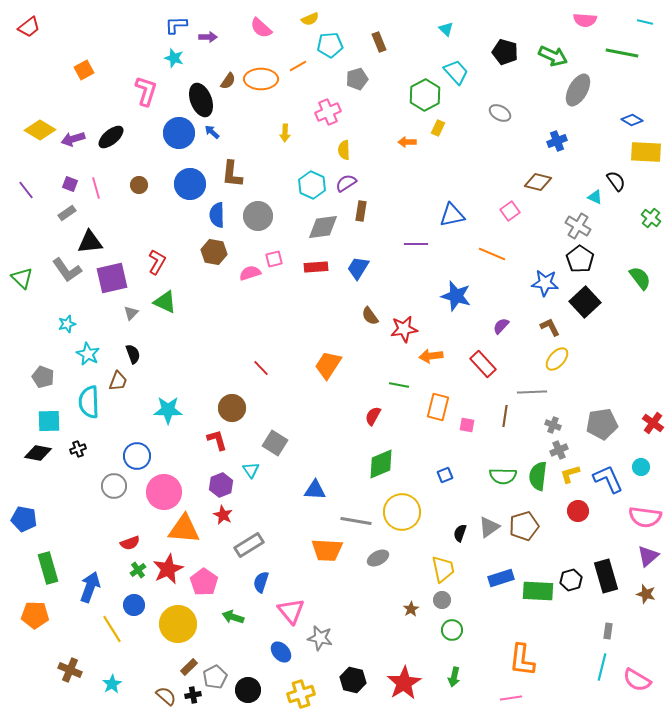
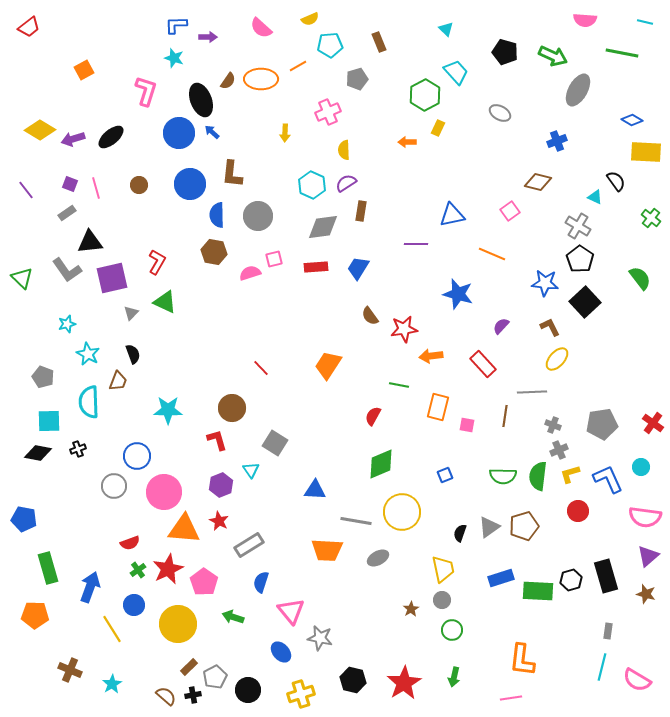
blue star at (456, 296): moved 2 px right, 2 px up
red star at (223, 515): moved 4 px left, 6 px down
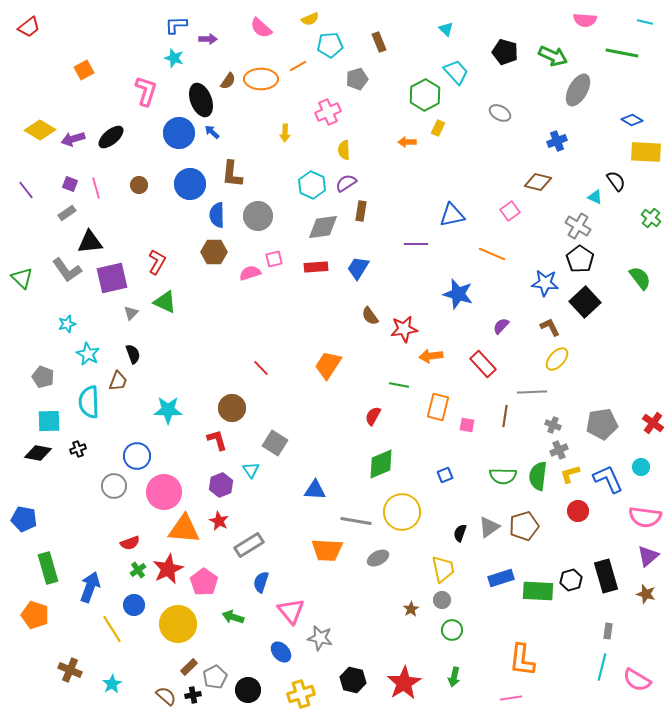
purple arrow at (208, 37): moved 2 px down
brown hexagon at (214, 252): rotated 10 degrees counterclockwise
orange pentagon at (35, 615): rotated 16 degrees clockwise
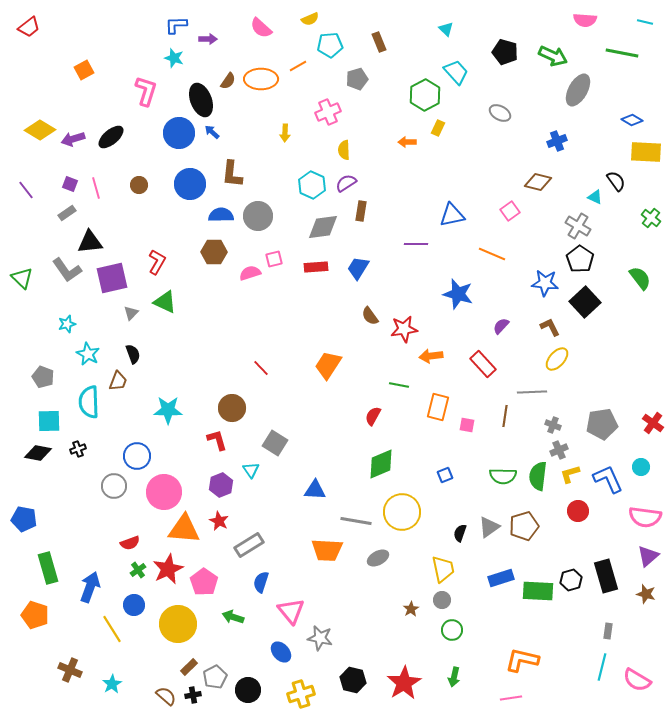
blue semicircle at (217, 215): moved 4 px right; rotated 90 degrees clockwise
orange L-shape at (522, 660): rotated 96 degrees clockwise
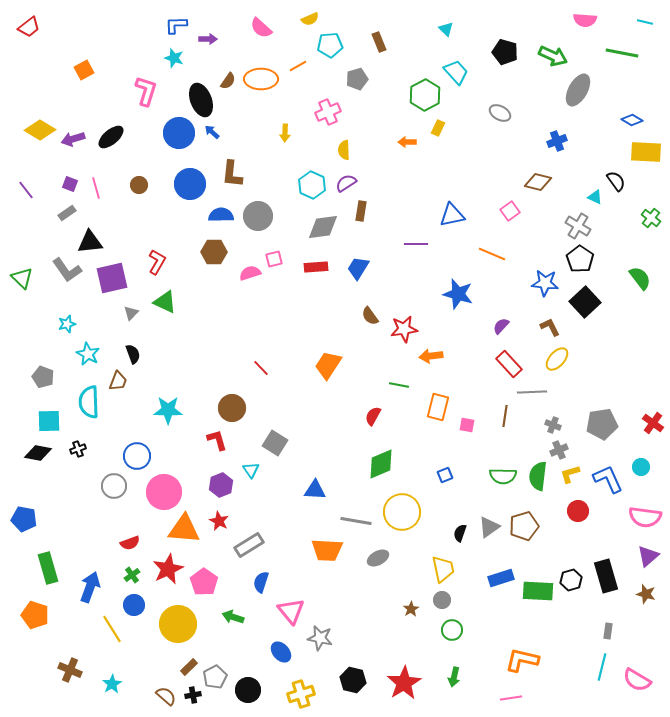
red rectangle at (483, 364): moved 26 px right
green cross at (138, 570): moved 6 px left, 5 px down
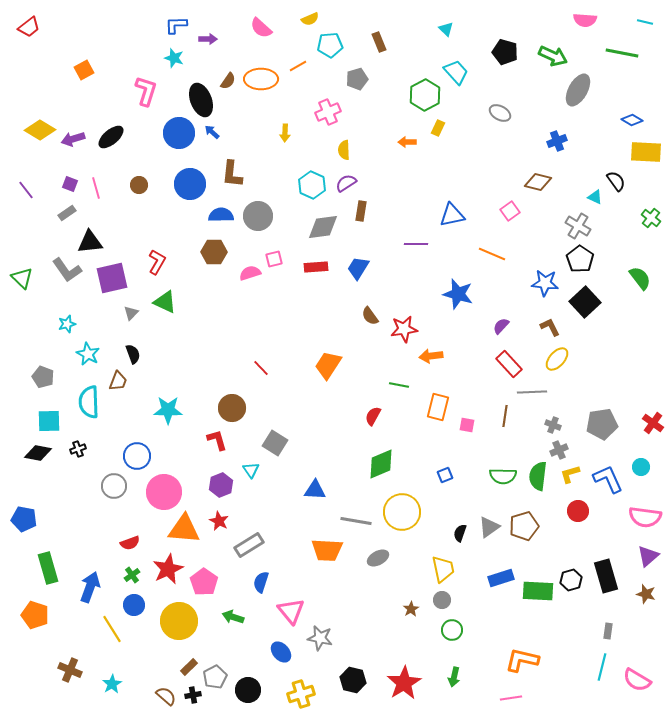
yellow circle at (178, 624): moved 1 px right, 3 px up
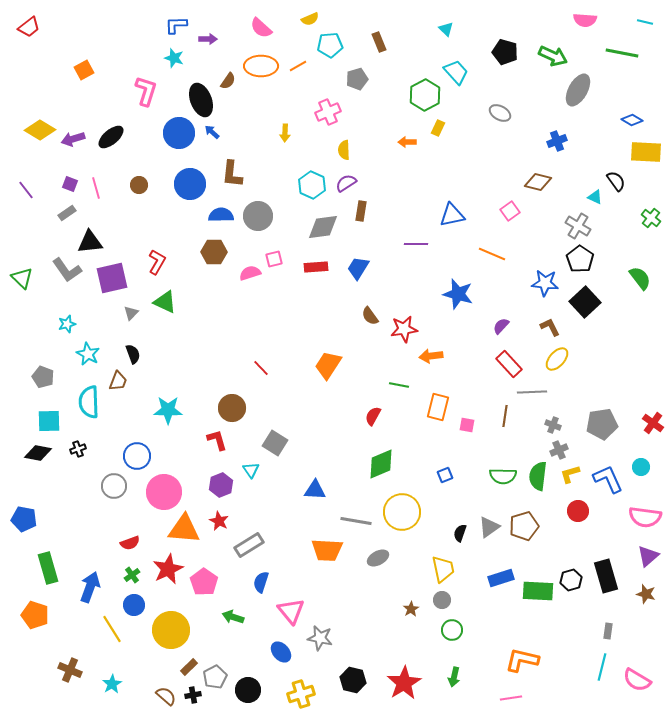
orange ellipse at (261, 79): moved 13 px up
yellow circle at (179, 621): moved 8 px left, 9 px down
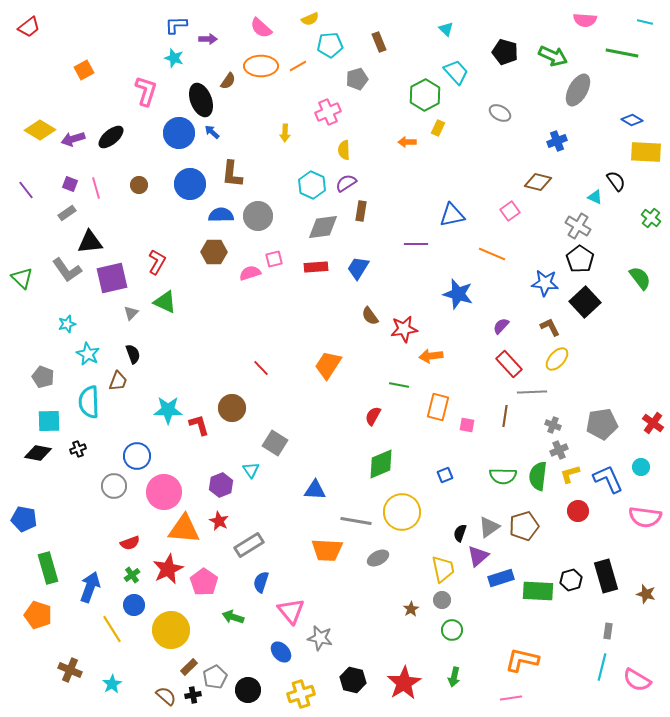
red L-shape at (217, 440): moved 18 px left, 15 px up
purple triangle at (648, 556): moved 170 px left
orange pentagon at (35, 615): moved 3 px right
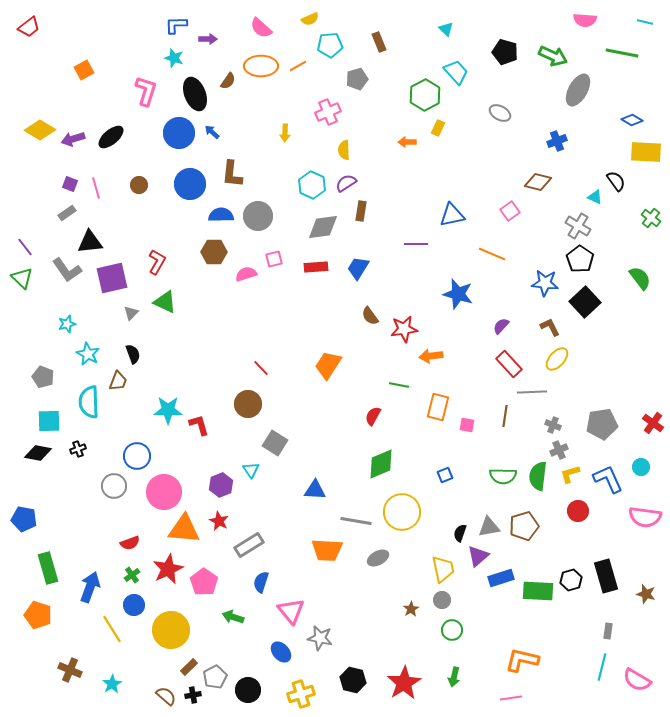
black ellipse at (201, 100): moved 6 px left, 6 px up
purple line at (26, 190): moved 1 px left, 57 px down
pink semicircle at (250, 273): moved 4 px left, 1 px down
brown circle at (232, 408): moved 16 px right, 4 px up
gray triangle at (489, 527): rotated 25 degrees clockwise
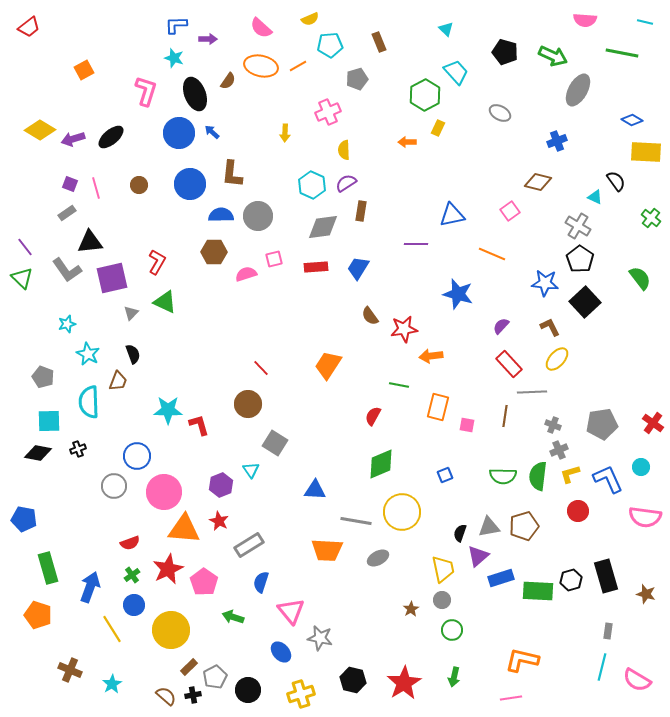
orange ellipse at (261, 66): rotated 12 degrees clockwise
